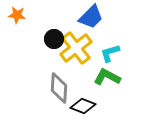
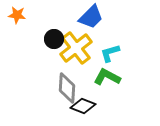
gray diamond: moved 8 px right
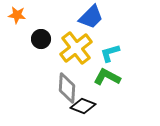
black circle: moved 13 px left
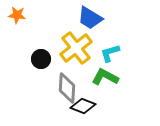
blue trapezoid: moved 1 px left, 1 px down; rotated 76 degrees clockwise
black circle: moved 20 px down
green L-shape: moved 2 px left
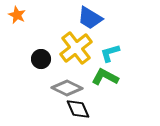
orange star: rotated 18 degrees clockwise
gray diamond: rotated 68 degrees counterclockwise
black diamond: moved 5 px left, 3 px down; rotated 45 degrees clockwise
